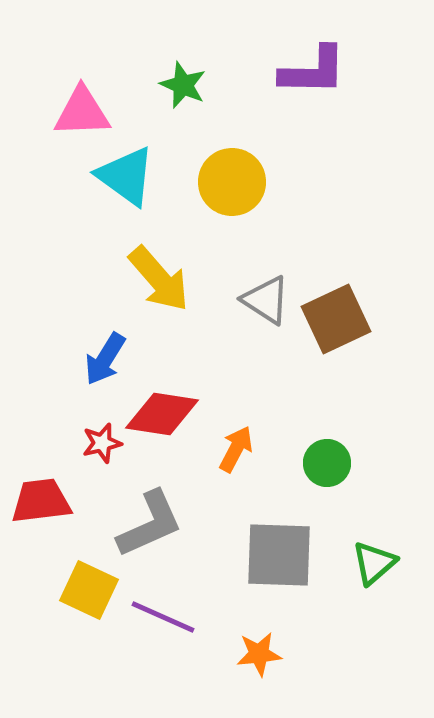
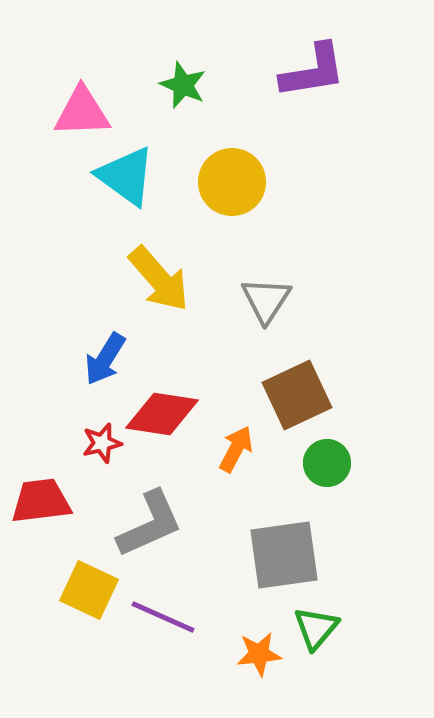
purple L-shape: rotated 10 degrees counterclockwise
gray triangle: rotated 30 degrees clockwise
brown square: moved 39 px left, 76 px down
gray square: moved 5 px right; rotated 10 degrees counterclockwise
green triangle: moved 58 px left, 65 px down; rotated 9 degrees counterclockwise
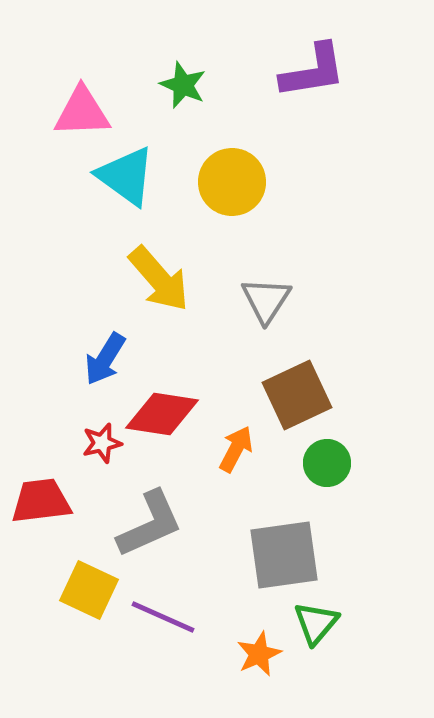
green triangle: moved 5 px up
orange star: rotated 18 degrees counterclockwise
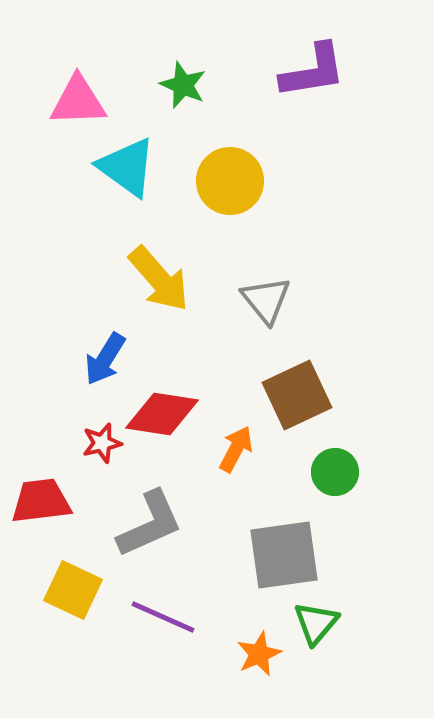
pink triangle: moved 4 px left, 11 px up
cyan triangle: moved 1 px right, 9 px up
yellow circle: moved 2 px left, 1 px up
gray triangle: rotated 12 degrees counterclockwise
green circle: moved 8 px right, 9 px down
yellow square: moved 16 px left
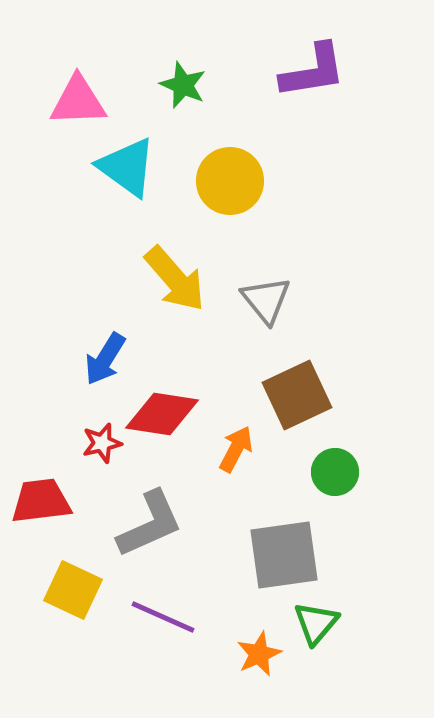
yellow arrow: moved 16 px right
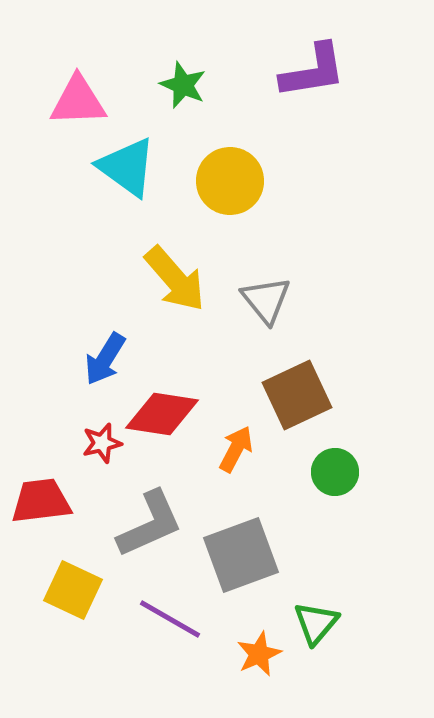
gray square: moved 43 px left; rotated 12 degrees counterclockwise
purple line: moved 7 px right, 2 px down; rotated 6 degrees clockwise
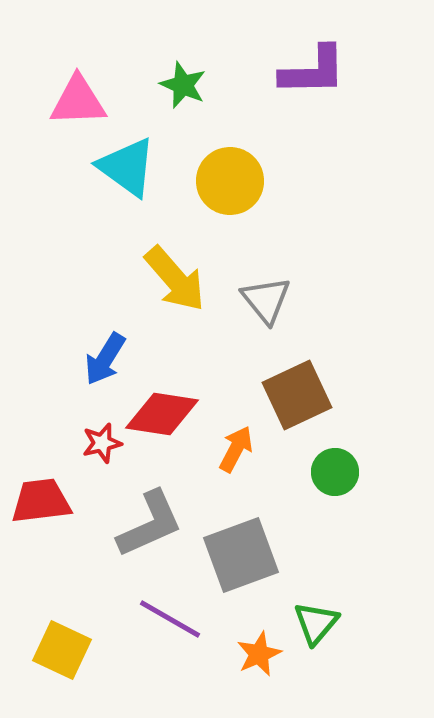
purple L-shape: rotated 8 degrees clockwise
yellow square: moved 11 px left, 60 px down
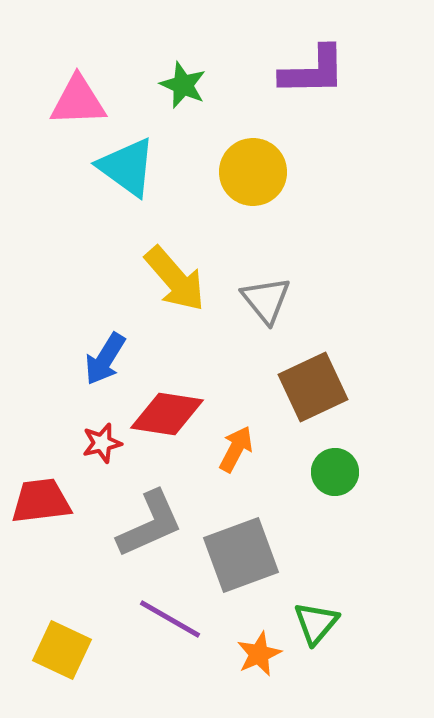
yellow circle: moved 23 px right, 9 px up
brown square: moved 16 px right, 8 px up
red diamond: moved 5 px right
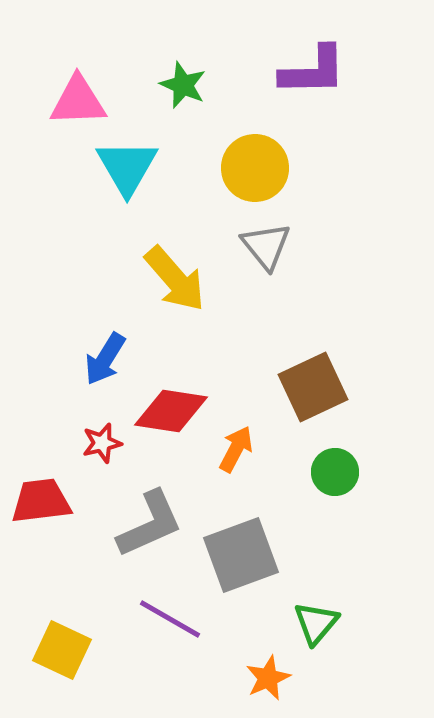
cyan triangle: rotated 24 degrees clockwise
yellow circle: moved 2 px right, 4 px up
gray triangle: moved 54 px up
red diamond: moved 4 px right, 3 px up
orange star: moved 9 px right, 24 px down
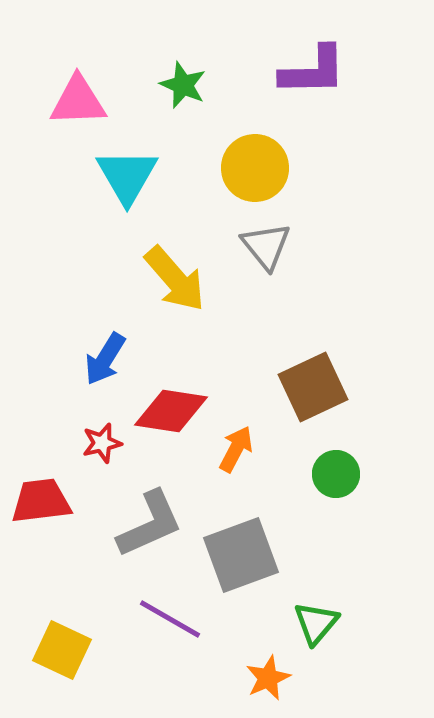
cyan triangle: moved 9 px down
green circle: moved 1 px right, 2 px down
